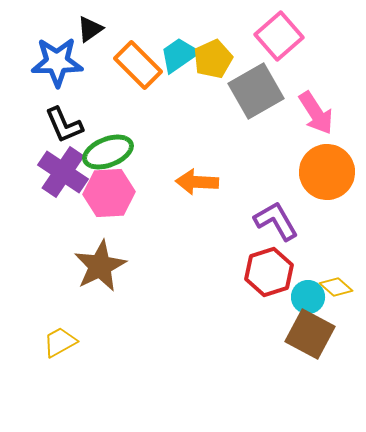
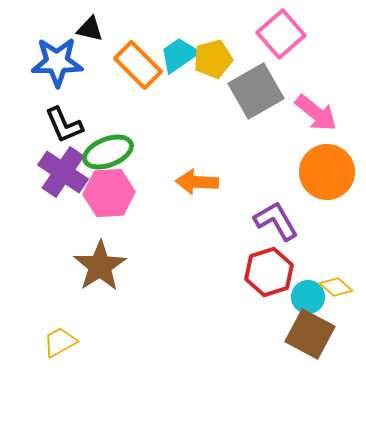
black triangle: rotated 48 degrees clockwise
pink square: moved 2 px right, 2 px up
yellow pentagon: rotated 9 degrees clockwise
pink arrow: rotated 18 degrees counterclockwise
brown star: rotated 6 degrees counterclockwise
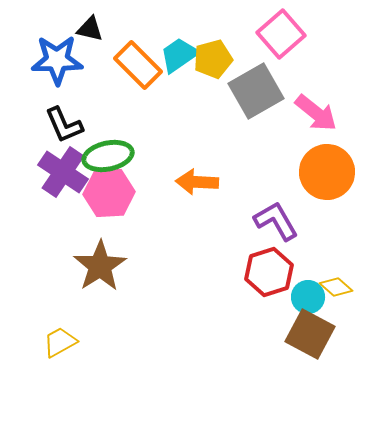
blue star: moved 2 px up
green ellipse: moved 4 px down; rotated 9 degrees clockwise
